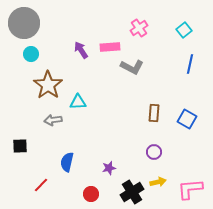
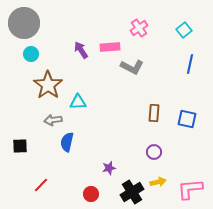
blue square: rotated 18 degrees counterclockwise
blue semicircle: moved 20 px up
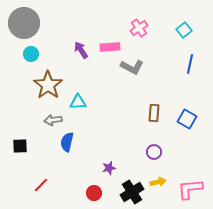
blue square: rotated 18 degrees clockwise
red circle: moved 3 px right, 1 px up
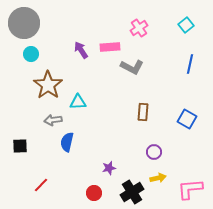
cyan square: moved 2 px right, 5 px up
brown rectangle: moved 11 px left, 1 px up
yellow arrow: moved 4 px up
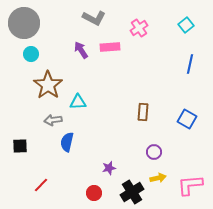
gray L-shape: moved 38 px left, 49 px up
pink L-shape: moved 4 px up
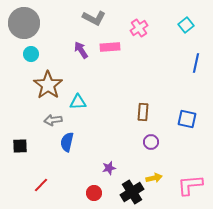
blue line: moved 6 px right, 1 px up
blue square: rotated 18 degrees counterclockwise
purple circle: moved 3 px left, 10 px up
yellow arrow: moved 4 px left
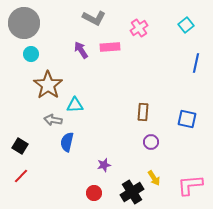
cyan triangle: moved 3 px left, 3 px down
gray arrow: rotated 18 degrees clockwise
black square: rotated 35 degrees clockwise
purple star: moved 5 px left, 3 px up
yellow arrow: rotated 70 degrees clockwise
red line: moved 20 px left, 9 px up
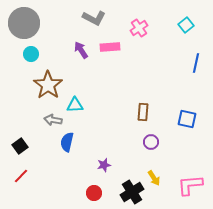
black square: rotated 21 degrees clockwise
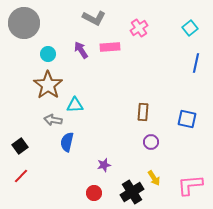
cyan square: moved 4 px right, 3 px down
cyan circle: moved 17 px right
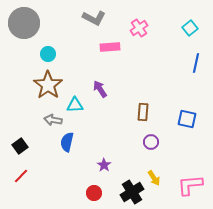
purple arrow: moved 19 px right, 39 px down
purple star: rotated 24 degrees counterclockwise
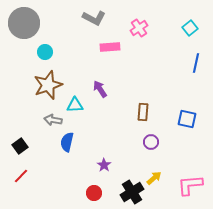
cyan circle: moved 3 px left, 2 px up
brown star: rotated 16 degrees clockwise
yellow arrow: rotated 98 degrees counterclockwise
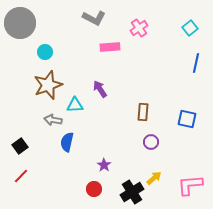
gray circle: moved 4 px left
red circle: moved 4 px up
